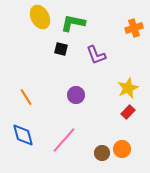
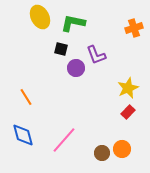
purple circle: moved 27 px up
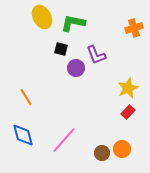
yellow ellipse: moved 2 px right
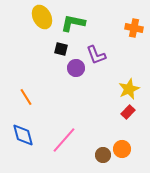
orange cross: rotated 30 degrees clockwise
yellow star: moved 1 px right, 1 px down
brown circle: moved 1 px right, 2 px down
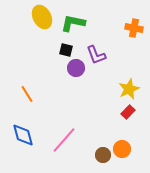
black square: moved 5 px right, 1 px down
orange line: moved 1 px right, 3 px up
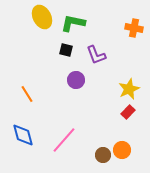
purple circle: moved 12 px down
orange circle: moved 1 px down
